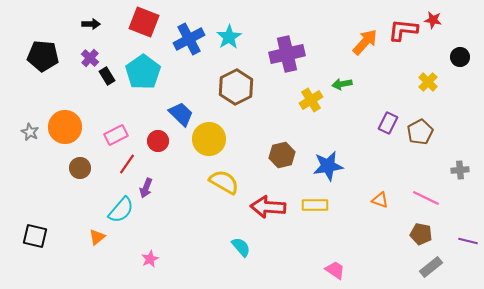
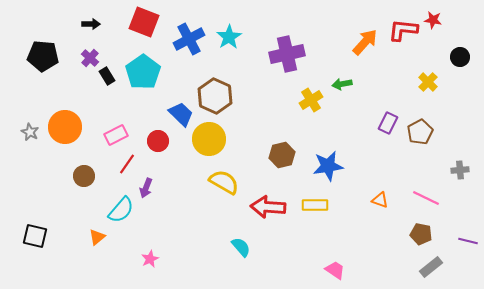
brown hexagon at (236, 87): moved 21 px left, 9 px down; rotated 8 degrees counterclockwise
brown circle at (80, 168): moved 4 px right, 8 px down
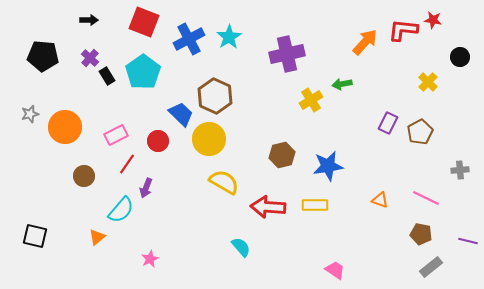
black arrow at (91, 24): moved 2 px left, 4 px up
gray star at (30, 132): moved 18 px up; rotated 30 degrees clockwise
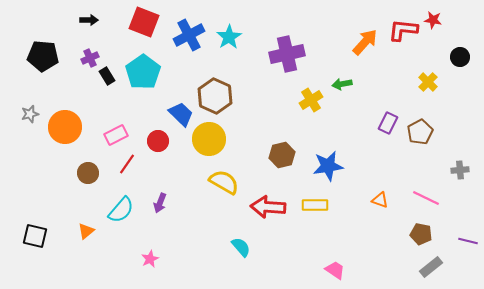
blue cross at (189, 39): moved 4 px up
purple cross at (90, 58): rotated 24 degrees clockwise
brown circle at (84, 176): moved 4 px right, 3 px up
purple arrow at (146, 188): moved 14 px right, 15 px down
orange triangle at (97, 237): moved 11 px left, 6 px up
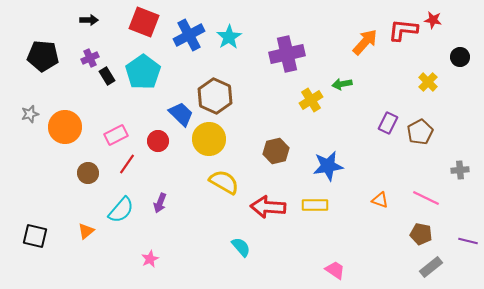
brown hexagon at (282, 155): moved 6 px left, 4 px up
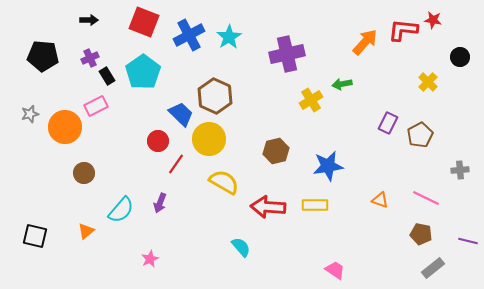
brown pentagon at (420, 132): moved 3 px down
pink rectangle at (116, 135): moved 20 px left, 29 px up
red line at (127, 164): moved 49 px right
brown circle at (88, 173): moved 4 px left
gray rectangle at (431, 267): moved 2 px right, 1 px down
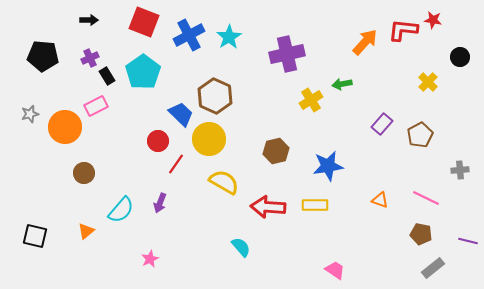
purple rectangle at (388, 123): moved 6 px left, 1 px down; rotated 15 degrees clockwise
